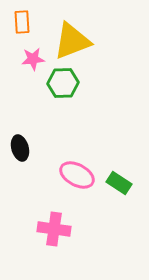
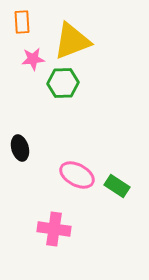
green rectangle: moved 2 px left, 3 px down
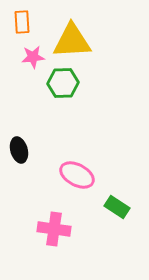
yellow triangle: rotated 18 degrees clockwise
pink star: moved 2 px up
black ellipse: moved 1 px left, 2 px down
green rectangle: moved 21 px down
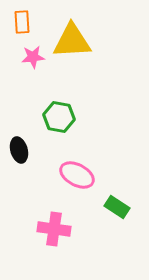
green hexagon: moved 4 px left, 34 px down; rotated 12 degrees clockwise
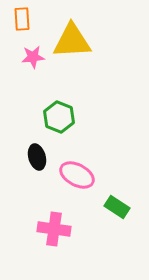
orange rectangle: moved 3 px up
green hexagon: rotated 12 degrees clockwise
black ellipse: moved 18 px right, 7 px down
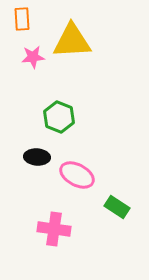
black ellipse: rotated 70 degrees counterclockwise
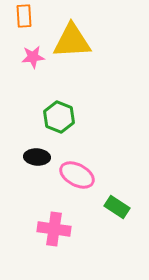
orange rectangle: moved 2 px right, 3 px up
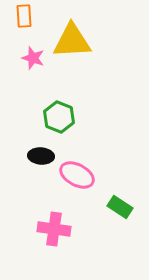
pink star: moved 1 px down; rotated 25 degrees clockwise
black ellipse: moved 4 px right, 1 px up
green rectangle: moved 3 px right
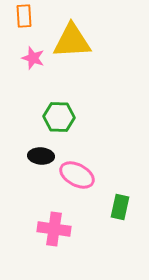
green hexagon: rotated 20 degrees counterclockwise
green rectangle: rotated 70 degrees clockwise
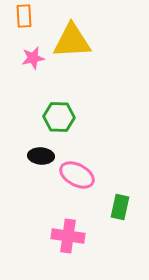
pink star: rotated 30 degrees counterclockwise
pink cross: moved 14 px right, 7 px down
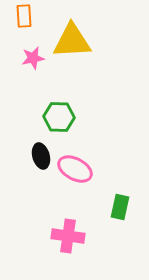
black ellipse: rotated 70 degrees clockwise
pink ellipse: moved 2 px left, 6 px up
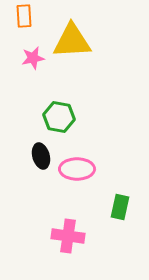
green hexagon: rotated 8 degrees clockwise
pink ellipse: moved 2 px right; rotated 28 degrees counterclockwise
